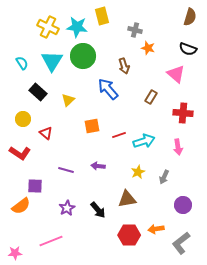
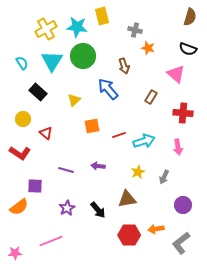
yellow cross: moved 2 px left, 2 px down; rotated 35 degrees clockwise
yellow triangle: moved 6 px right
orange semicircle: moved 2 px left, 1 px down
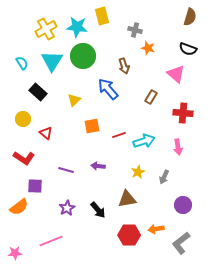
red L-shape: moved 4 px right, 5 px down
